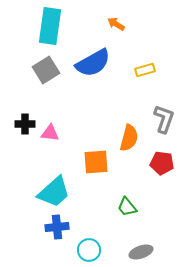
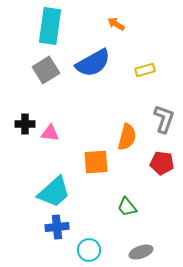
orange semicircle: moved 2 px left, 1 px up
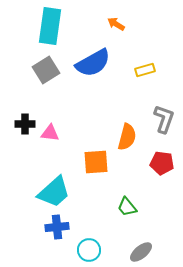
gray ellipse: rotated 20 degrees counterclockwise
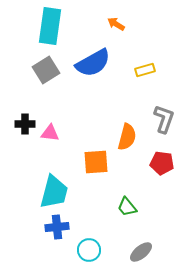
cyan trapezoid: rotated 33 degrees counterclockwise
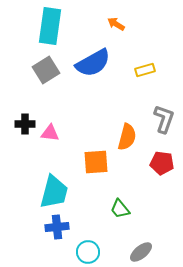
green trapezoid: moved 7 px left, 2 px down
cyan circle: moved 1 px left, 2 px down
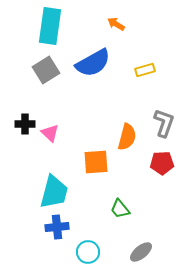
gray L-shape: moved 4 px down
pink triangle: rotated 36 degrees clockwise
red pentagon: rotated 10 degrees counterclockwise
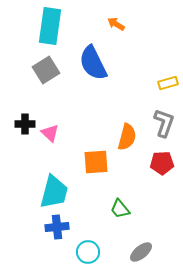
blue semicircle: rotated 93 degrees clockwise
yellow rectangle: moved 23 px right, 13 px down
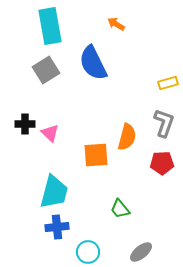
cyan rectangle: rotated 18 degrees counterclockwise
orange square: moved 7 px up
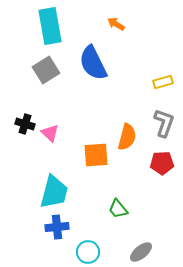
yellow rectangle: moved 5 px left, 1 px up
black cross: rotated 18 degrees clockwise
green trapezoid: moved 2 px left
